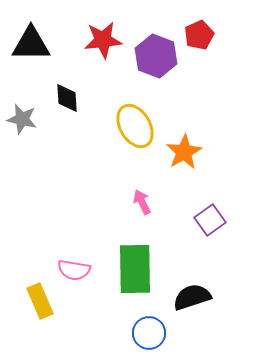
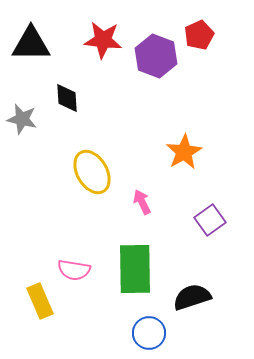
red star: rotated 12 degrees clockwise
yellow ellipse: moved 43 px left, 46 px down
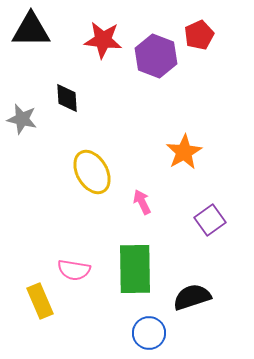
black triangle: moved 14 px up
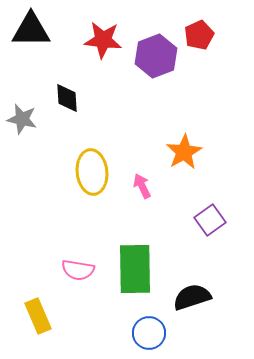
purple hexagon: rotated 18 degrees clockwise
yellow ellipse: rotated 24 degrees clockwise
pink arrow: moved 16 px up
pink semicircle: moved 4 px right
yellow rectangle: moved 2 px left, 15 px down
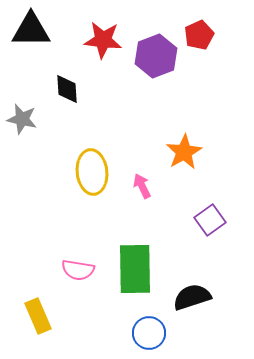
black diamond: moved 9 px up
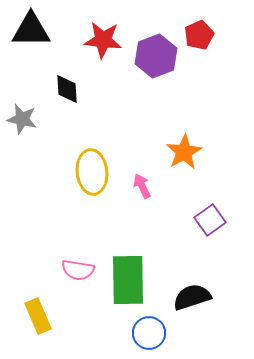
green rectangle: moved 7 px left, 11 px down
